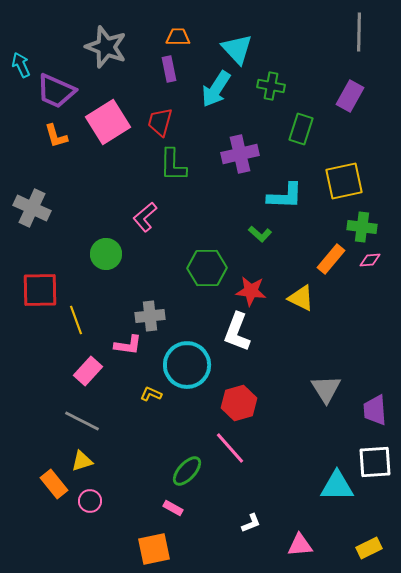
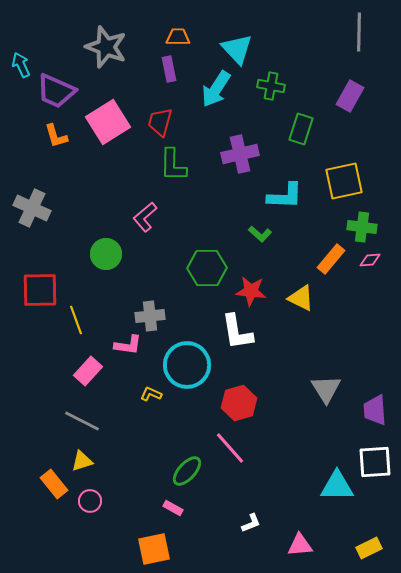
white L-shape at (237, 332): rotated 30 degrees counterclockwise
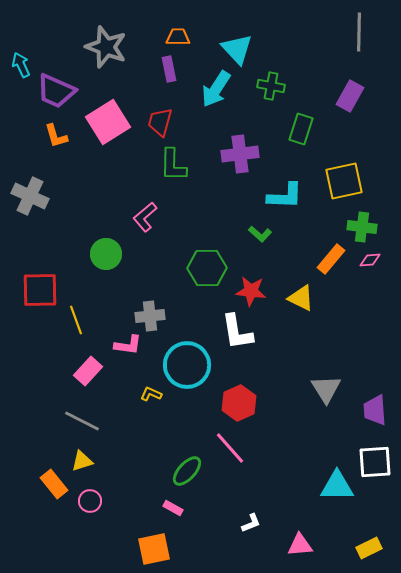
purple cross at (240, 154): rotated 6 degrees clockwise
gray cross at (32, 208): moved 2 px left, 12 px up
red hexagon at (239, 403): rotated 8 degrees counterclockwise
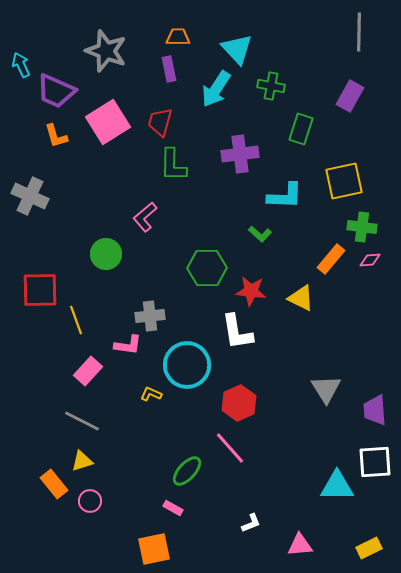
gray star at (106, 47): moved 4 px down
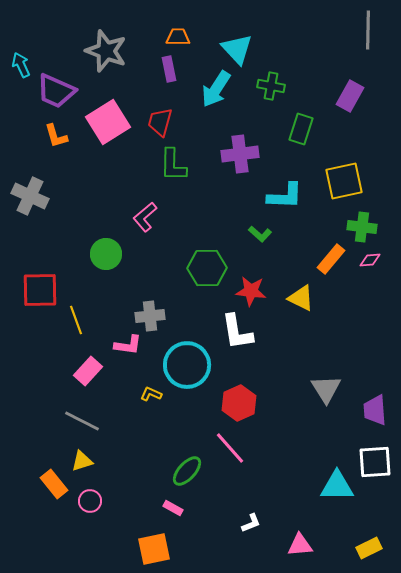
gray line at (359, 32): moved 9 px right, 2 px up
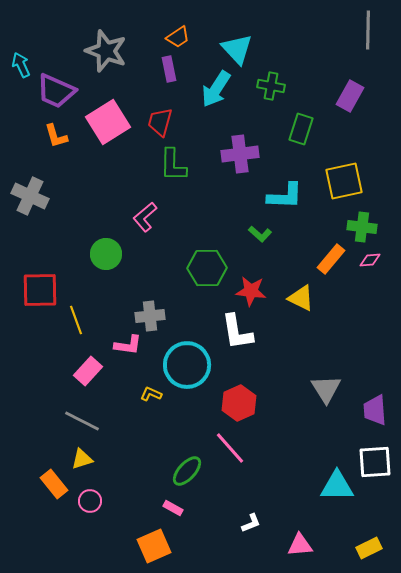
orange trapezoid at (178, 37): rotated 145 degrees clockwise
yellow triangle at (82, 461): moved 2 px up
orange square at (154, 549): moved 3 px up; rotated 12 degrees counterclockwise
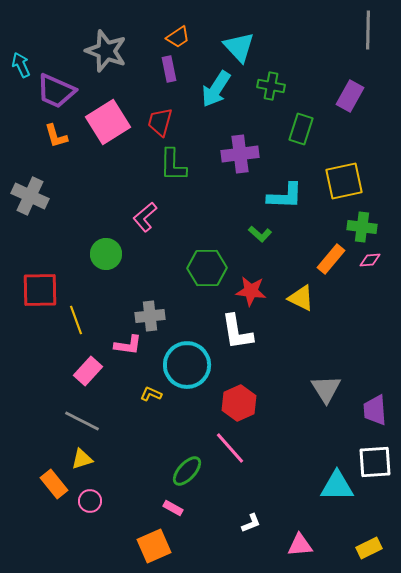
cyan triangle at (237, 49): moved 2 px right, 2 px up
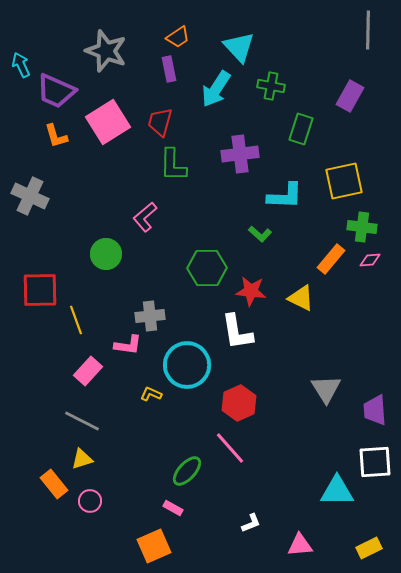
cyan triangle at (337, 486): moved 5 px down
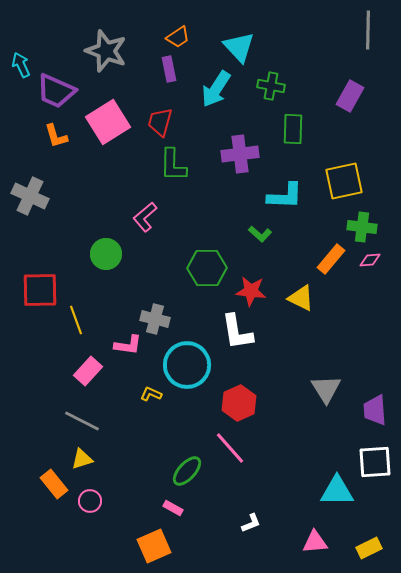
green rectangle at (301, 129): moved 8 px left; rotated 16 degrees counterclockwise
gray cross at (150, 316): moved 5 px right, 3 px down; rotated 20 degrees clockwise
pink triangle at (300, 545): moved 15 px right, 3 px up
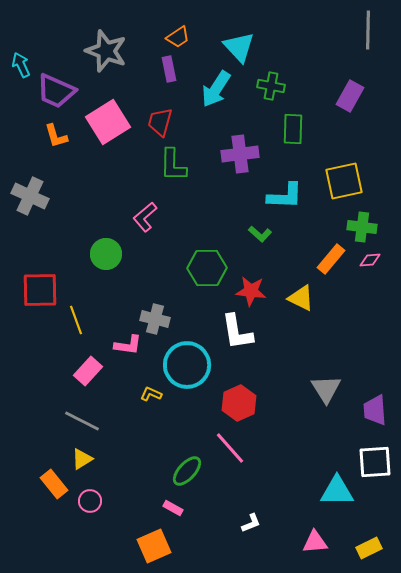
yellow triangle at (82, 459): rotated 15 degrees counterclockwise
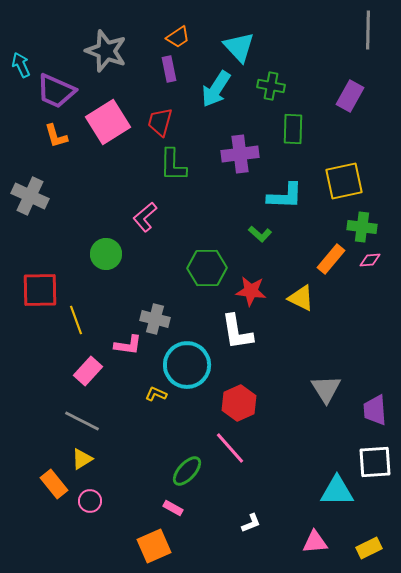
yellow L-shape at (151, 394): moved 5 px right
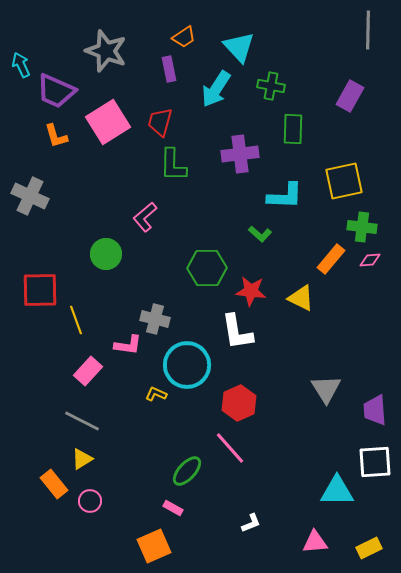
orange trapezoid at (178, 37): moved 6 px right
